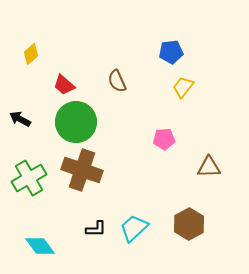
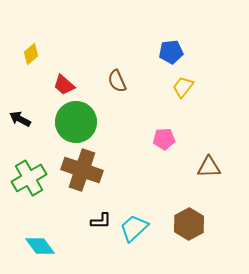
black L-shape: moved 5 px right, 8 px up
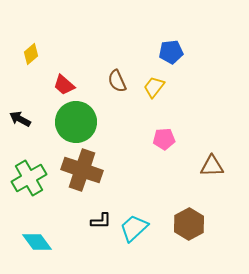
yellow trapezoid: moved 29 px left
brown triangle: moved 3 px right, 1 px up
cyan diamond: moved 3 px left, 4 px up
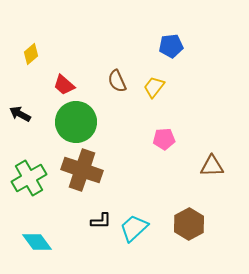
blue pentagon: moved 6 px up
black arrow: moved 5 px up
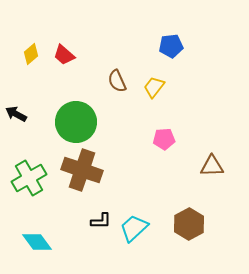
red trapezoid: moved 30 px up
black arrow: moved 4 px left
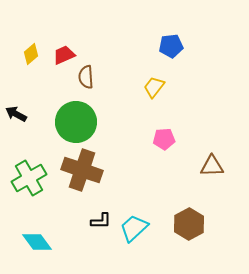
red trapezoid: rotated 115 degrees clockwise
brown semicircle: moved 31 px left, 4 px up; rotated 20 degrees clockwise
